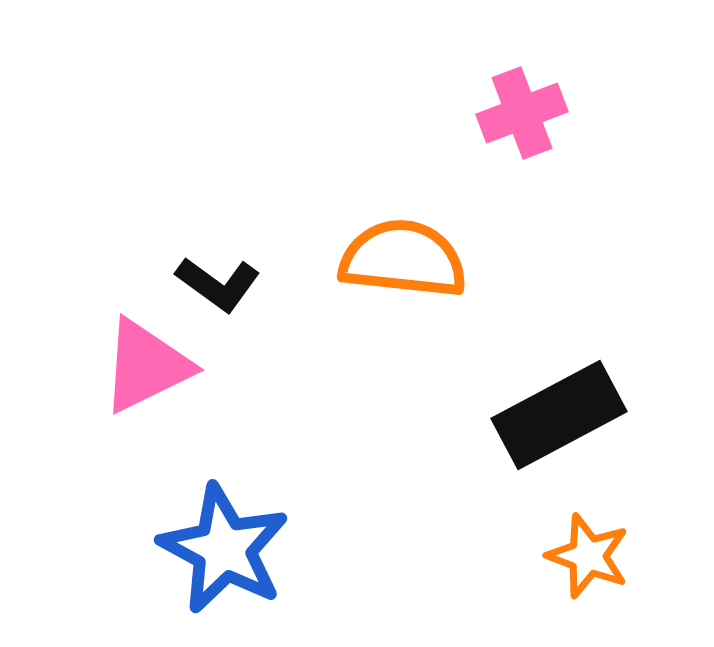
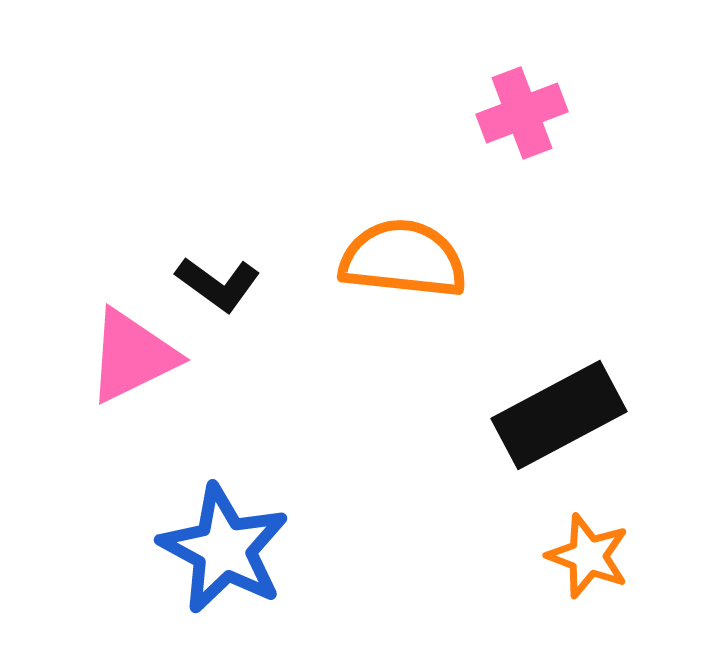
pink triangle: moved 14 px left, 10 px up
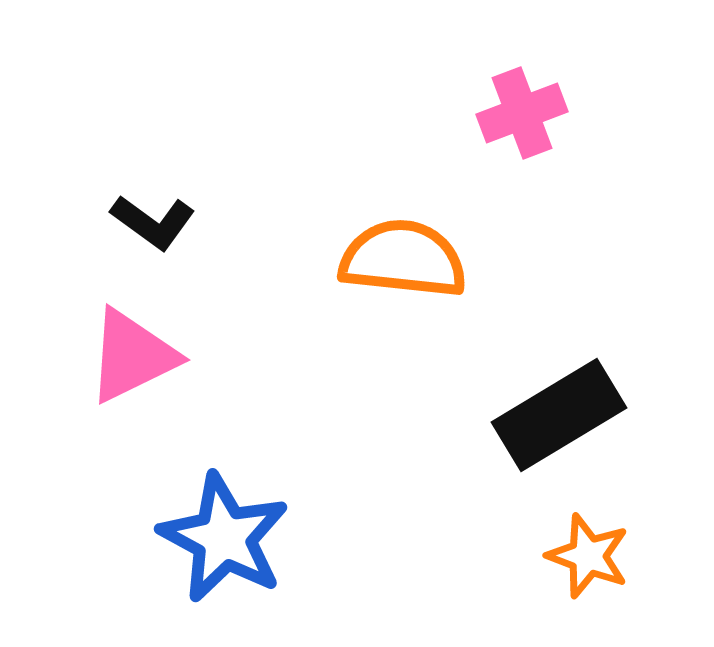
black L-shape: moved 65 px left, 62 px up
black rectangle: rotated 3 degrees counterclockwise
blue star: moved 11 px up
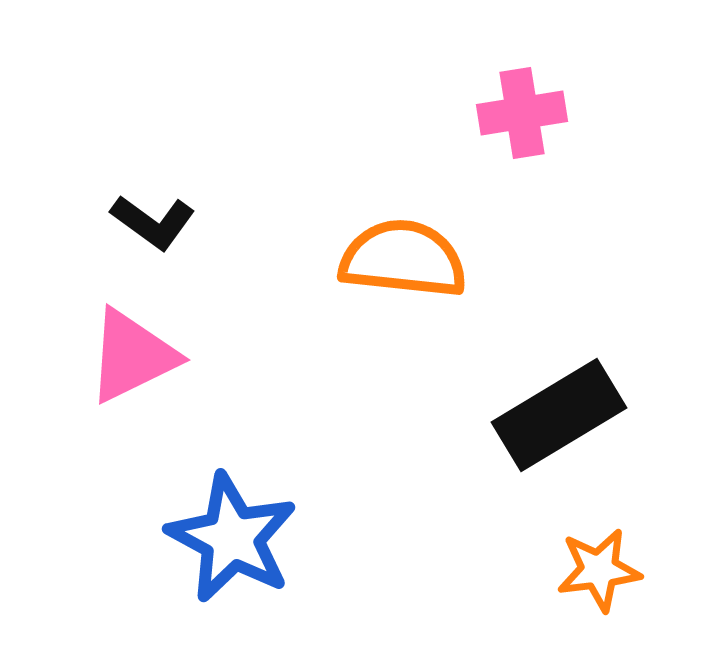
pink cross: rotated 12 degrees clockwise
blue star: moved 8 px right
orange star: moved 11 px right, 14 px down; rotated 28 degrees counterclockwise
